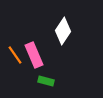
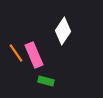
orange line: moved 1 px right, 2 px up
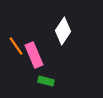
orange line: moved 7 px up
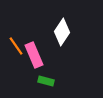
white diamond: moved 1 px left, 1 px down
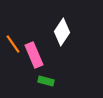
orange line: moved 3 px left, 2 px up
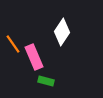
pink rectangle: moved 2 px down
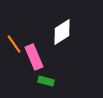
white diamond: rotated 24 degrees clockwise
orange line: moved 1 px right
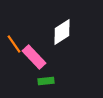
pink rectangle: rotated 20 degrees counterclockwise
green rectangle: rotated 21 degrees counterclockwise
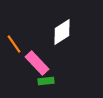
pink rectangle: moved 3 px right, 6 px down
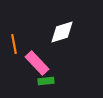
white diamond: rotated 16 degrees clockwise
orange line: rotated 24 degrees clockwise
